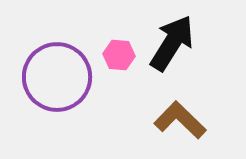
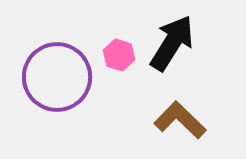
pink hexagon: rotated 12 degrees clockwise
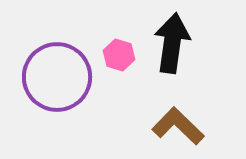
black arrow: rotated 24 degrees counterclockwise
brown L-shape: moved 2 px left, 6 px down
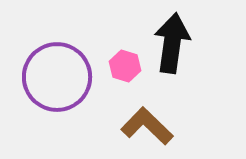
pink hexagon: moved 6 px right, 11 px down
brown L-shape: moved 31 px left
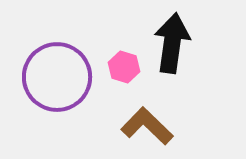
pink hexagon: moved 1 px left, 1 px down
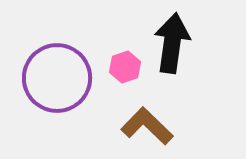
pink hexagon: moved 1 px right; rotated 24 degrees clockwise
purple circle: moved 1 px down
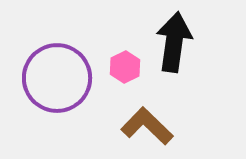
black arrow: moved 2 px right, 1 px up
pink hexagon: rotated 8 degrees counterclockwise
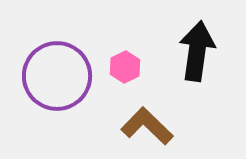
black arrow: moved 23 px right, 9 px down
purple circle: moved 2 px up
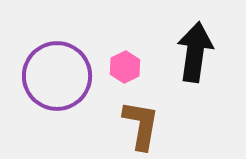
black arrow: moved 2 px left, 1 px down
brown L-shape: moved 6 px left, 1 px up; rotated 56 degrees clockwise
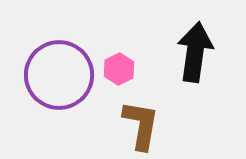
pink hexagon: moved 6 px left, 2 px down
purple circle: moved 2 px right, 1 px up
